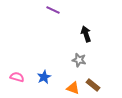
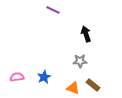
gray star: moved 1 px right, 1 px down; rotated 16 degrees counterclockwise
pink semicircle: rotated 24 degrees counterclockwise
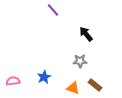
purple line: rotated 24 degrees clockwise
black arrow: rotated 21 degrees counterclockwise
pink semicircle: moved 4 px left, 4 px down
brown rectangle: moved 2 px right
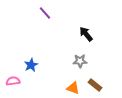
purple line: moved 8 px left, 3 px down
blue star: moved 13 px left, 12 px up
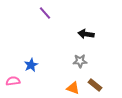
black arrow: rotated 42 degrees counterclockwise
